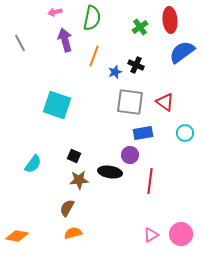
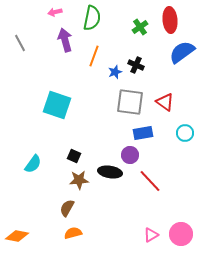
red line: rotated 50 degrees counterclockwise
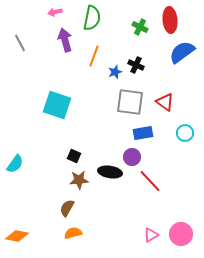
green cross: rotated 28 degrees counterclockwise
purple circle: moved 2 px right, 2 px down
cyan semicircle: moved 18 px left
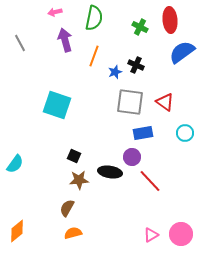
green semicircle: moved 2 px right
orange diamond: moved 5 px up; rotated 50 degrees counterclockwise
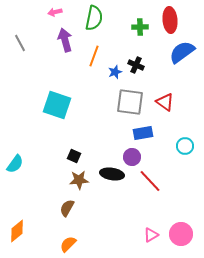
green cross: rotated 28 degrees counterclockwise
cyan circle: moved 13 px down
black ellipse: moved 2 px right, 2 px down
orange semicircle: moved 5 px left, 11 px down; rotated 30 degrees counterclockwise
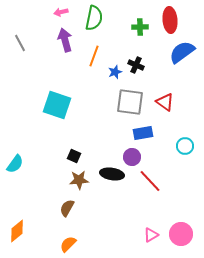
pink arrow: moved 6 px right
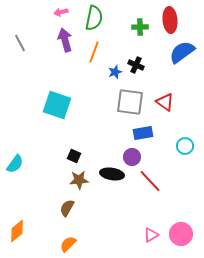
orange line: moved 4 px up
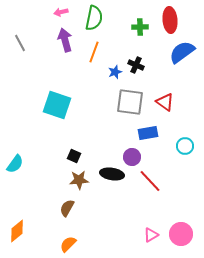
blue rectangle: moved 5 px right
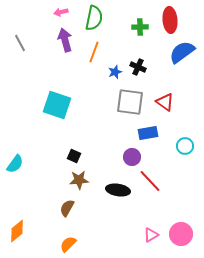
black cross: moved 2 px right, 2 px down
black ellipse: moved 6 px right, 16 px down
